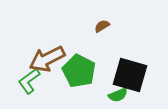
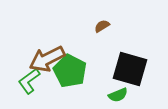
green pentagon: moved 9 px left
black square: moved 6 px up
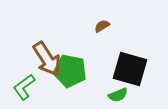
brown arrow: rotated 96 degrees counterclockwise
green pentagon: rotated 16 degrees counterclockwise
green L-shape: moved 5 px left, 6 px down
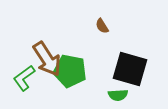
brown semicircle: rotated 91 degrees counterclockwise
green L-shape: moved 9 px up
green semicircle: rotated 18 degrees clockwise
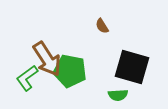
black square: moved 2 px right, 2 px up
green L-shape: moved 3 px right
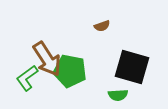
brown semicircle: rotated 77 degrees counterclockwise
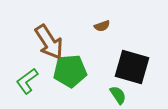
brown arrow: moved 2 px right, 17 px up
green pentagon: rotated 16 degrees counterclockwise
green L-shape: moved 3 px down
green semicircle: rotated 120 degrees counterclockwise
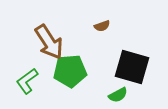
green semicircle: rotated 96 degrees clockwise
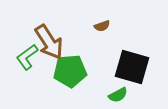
green L-shape: moved 24 px up
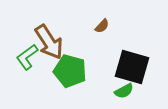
brown semicircle: rotated 28 degrees counterclockwise
green pentagon: rotated 20 degrees clockwise
green semicircle: moved 6 px right, 4 px up
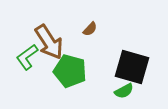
brown semicircle: moved 12 px left, 3 px down
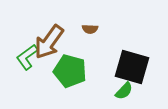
brown semicircle: rotated 49 degrees clockwise
brown arrow: rotated 69 degrees clockwise
green semicircle: rotated 18 degrees counterclockwise
